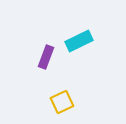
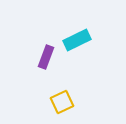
cyan rectangle: moved 2 px left, 1 px up
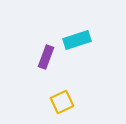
cyan rectangle: rotated 8 degrees clockwise
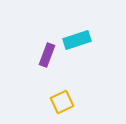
purple rectangle: moved 1 px right, 2 px up
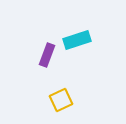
yellow square: moved 1 px left, 2 px up
